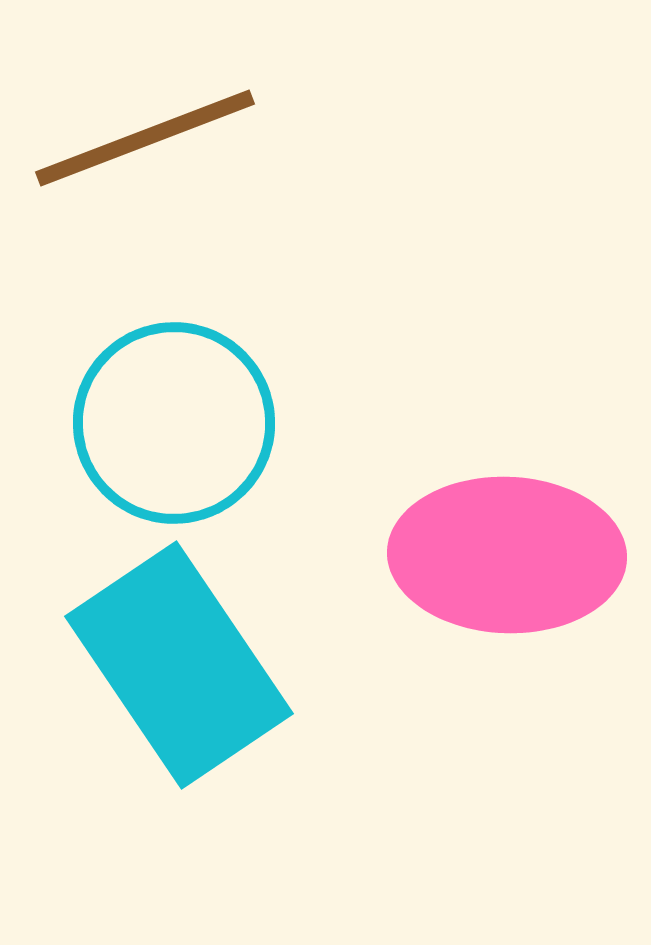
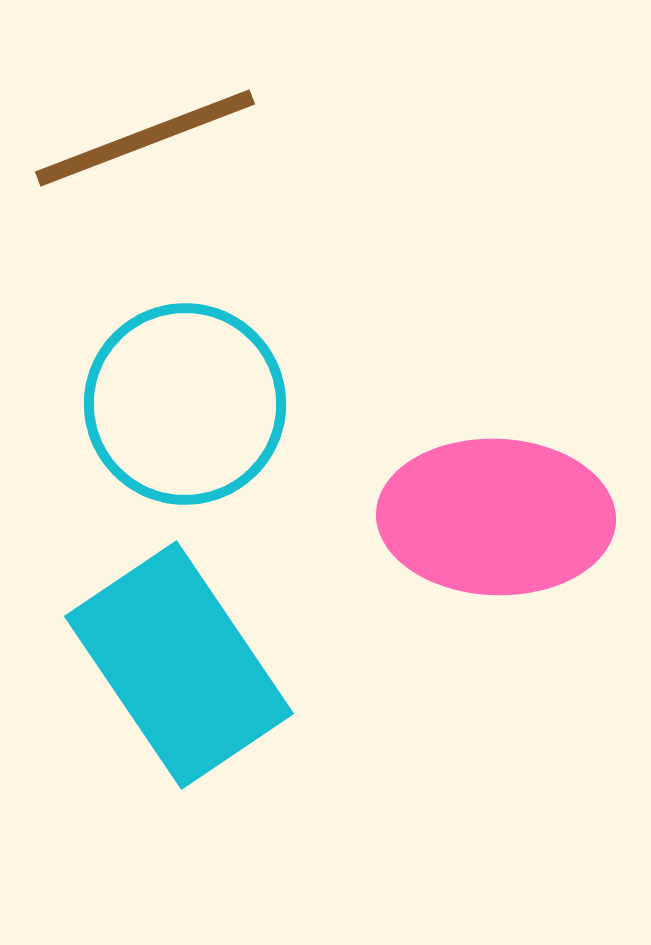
cyan circle: moved 11 px right, 19 px up
pink ellipse: moved 11 px left, 38 px up
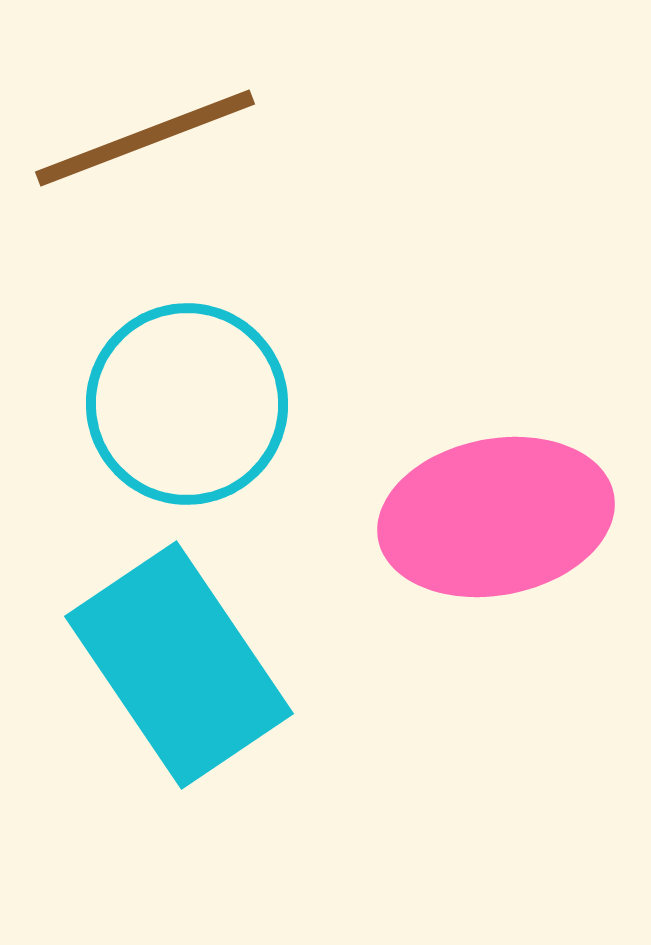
cyan circle: moved 2 px right
pink ellipse: rotated 13 degrees counterclockwise
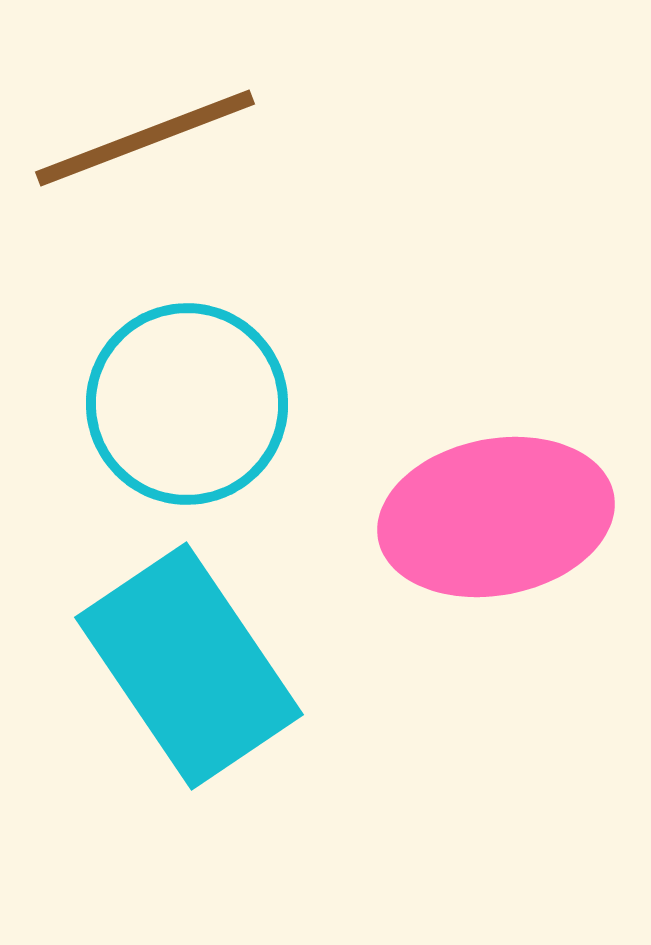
cyan rectangle: moved 10 px right, 1 px down
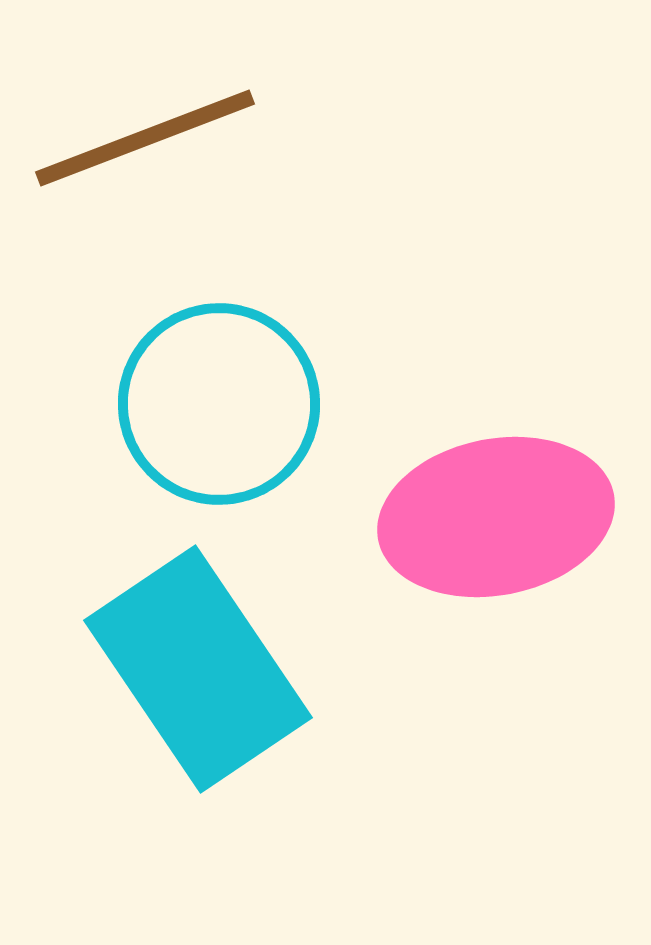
cyan circle: moved 32 px right
cyan rectangle: moved 9 px right, 3 px down
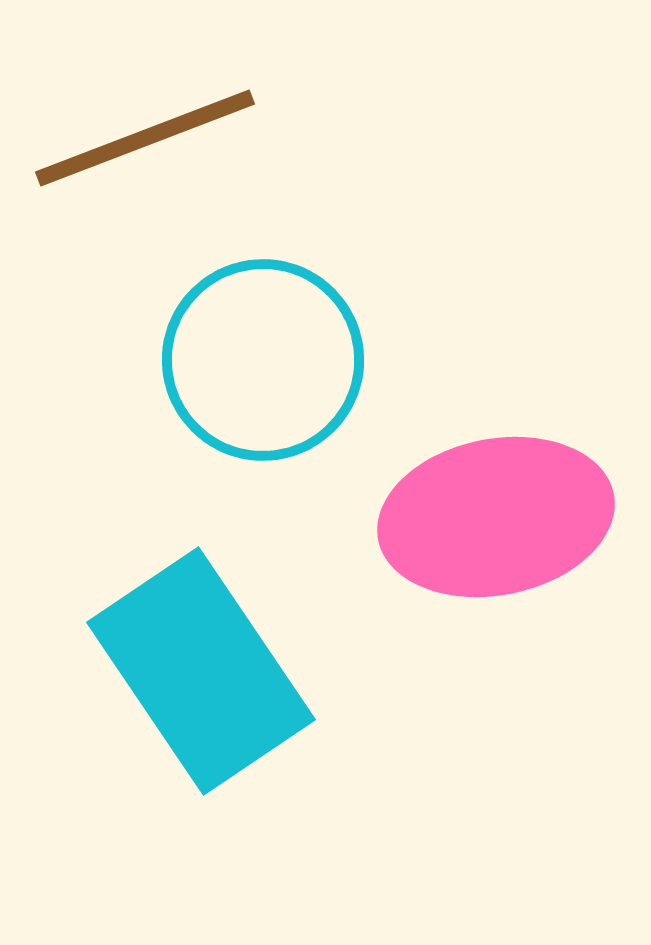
cyan circle: moved 44 px right, 44 px up
cyan rectangle: moved 3 px right, 2 px down
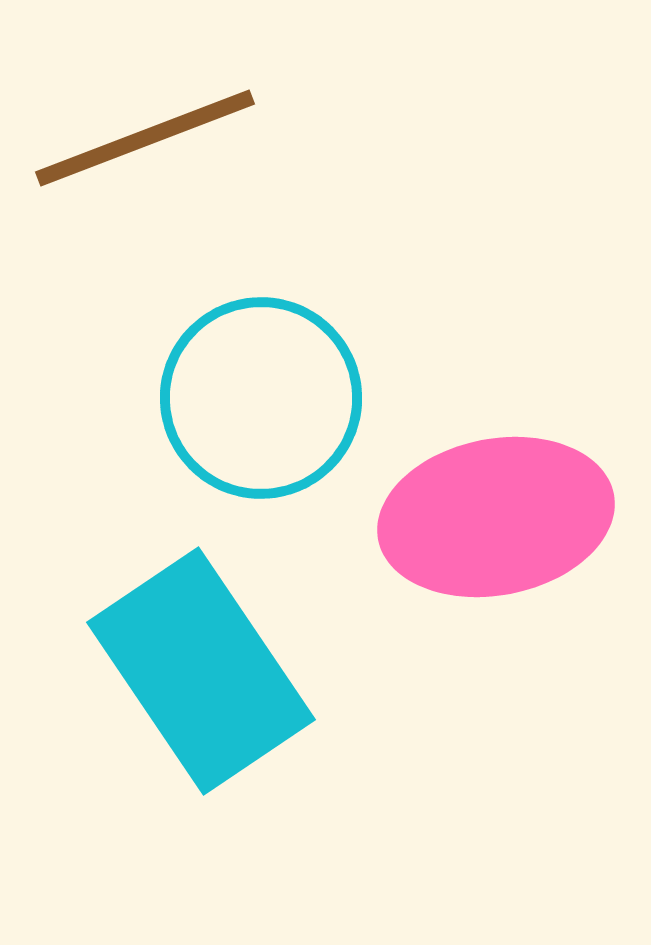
cyan circle: moved 2 px left, 38 px down
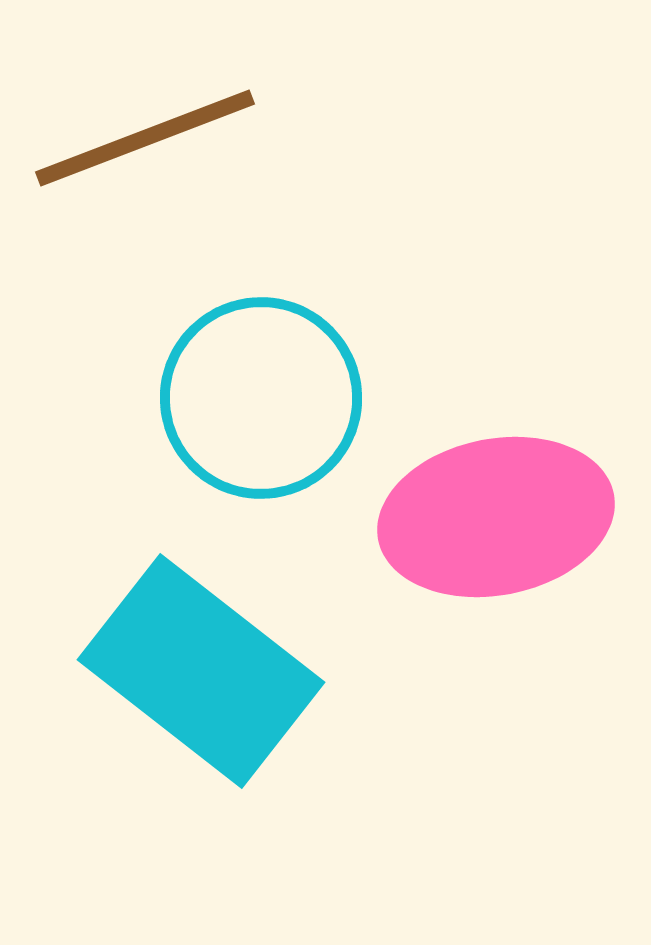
cyan rectangle: rotated 18 degrees counterclockwise
